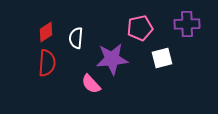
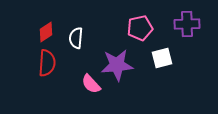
purple star: moved 5 px right, 6 px down
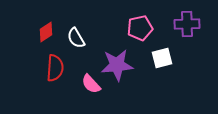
white semicircle: rotated 35 degrees counterclockwise
red semicircle: moved 8 px right, 5 px down
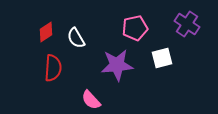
purple cross: rotated 35 degrees clockwise
pink pentagon: moved 5 px left
red semicircle: moved 2 px left
pink semicircle: moved 16 px down
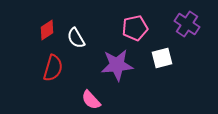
red diamond: moved 1 px right, 2 px up
red semicircle: rotated 12 degrees clockwise
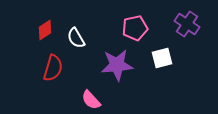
red diamond: moved 2 px left
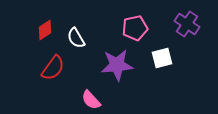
red semicircle: rotated 20 degrees clockwise
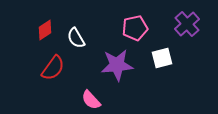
purple cross: rotated 15 degrees clockwise
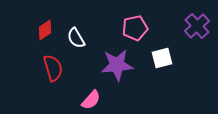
purple cross: moved 10 px right, 2 px down
red semicircle: rotated 52 degrees counterclockwise
pink semicircle: rotated 95 degrees counterclockwise
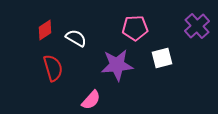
pink pentagon: rotated 10 degrees clockwise
white semicircle: rotated 150 degrees clockwise
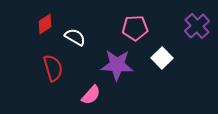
red diamond: moved 6 px up
white semicircle: moved 1 px left, 1 px up
white square: rotated 30 degrees counterclockwise
purple star: rotated 8 degrees clockwise
pink semicircle: moved 5 px up
